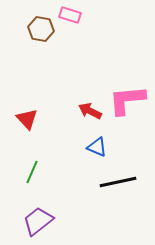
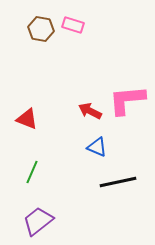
pink rectangle: moved 3 px right, 10 px down
red triangle: rotated 25 degrees counterclockwise
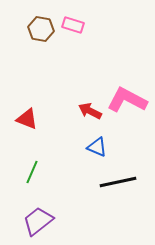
pink L-shape: rotated 33 degrees clockwise
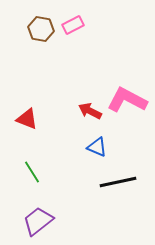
pink rectangle: rotated 45 degrees counterclockwise
green line: rotated 55 degrees counterclockwise
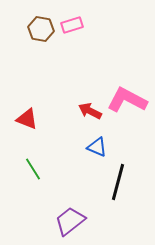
pink rectangle: moved 1 px left; rotated 10 degrees clockwise
green line: moved 1 px right, 3 px up
black line: rotated 63 degrees counterclockwise
purple trapezoid: moved 32 px right
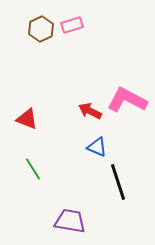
brown hexagon: rotated 25 degrees clockwise
black line: rotated 33 degrees counterclockwise
purple trapezoid: rotated 48 degrees clockwise
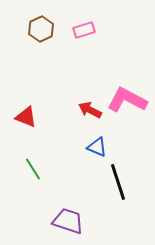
pink rectangle: moved 12 px right, 5 px down
red arrow: moved 1 px up
red triangle: moved 1 px left, 2 px up
purple trapezoid: moved 2 px left; rotated 8 degrees clockwise
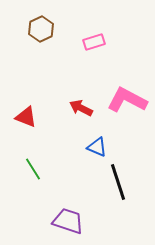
pink rectangle: moved 10 px right, 12 px down
red arrow: moved 9 px left, 2 px up
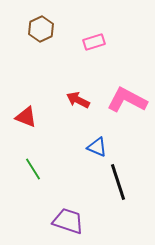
red arrow: moved 3 px left, 8 px up
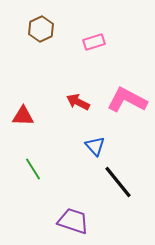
red arrow: moved 2 px down
red triangle: moved 3 px left, 1 px up; rotated 20 degrees counterclockwise
blue triangle: moved 2 px left, 1 px up; rotated 25 degrees clockwise
black line: rotated 21 degrees counterclockwise
purple trapezoid: moved 5 px right
